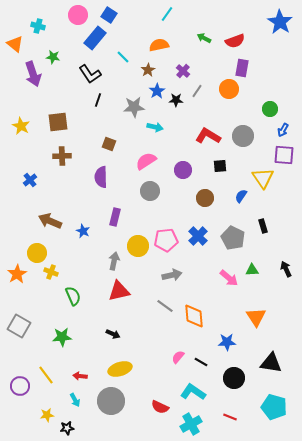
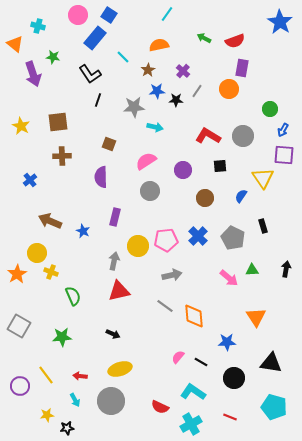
blue star at (157, 91): rotated 28 degrees clockwise
black arrow at (286, 269): rotated 35 degrees clockwise
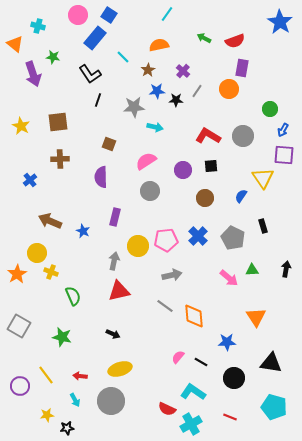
brown cross at (62, 156): moved 2 px left, 3 px down
black square at (220, 166): moved 9 px left
green star at (62, 337): rotated 18 degrees clockwise
red semicircle at (160, 407): moved 7 px right, 2 px down
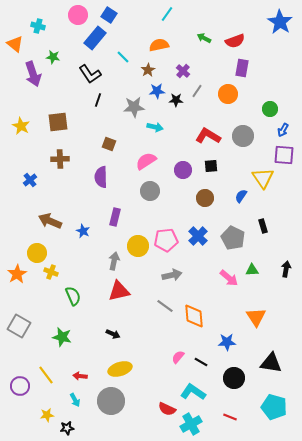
orange circle at (229, 89): moved 1 px left, 5 px down
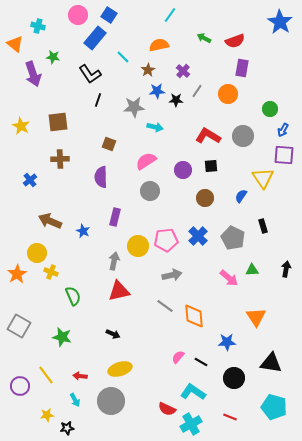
cyan line at (167, 14): moved 3 px right, 1 px down
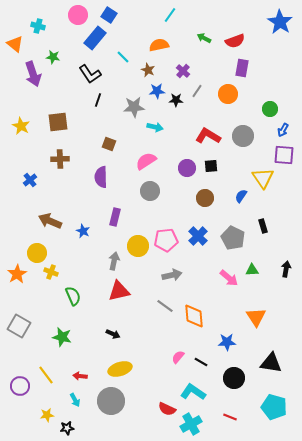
brown star at (148, 70): rotated 16 degrees counterclockwise
purple circle at (183, 170): moved 4 px right, 2 px up
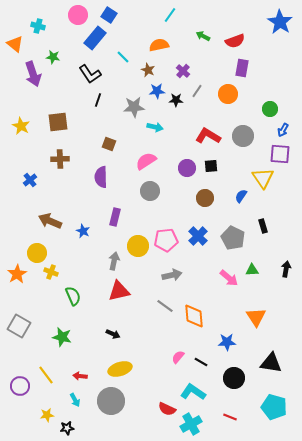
green arrow at (204, 38): moved 1 px left, 2 px up
purple square at (284, 155): moved 4 px left, 1 px up
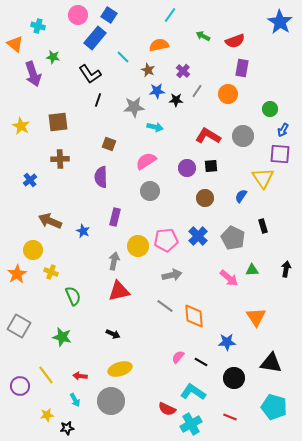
yellow circle at (37, 253): moved 4 px left, 3 px up
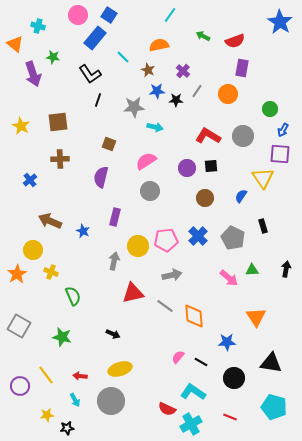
purple semicircle at (101, 177): rotated 15 degrees clockwise
red triangle at (119, 291): moved 14 px right, 2 px down
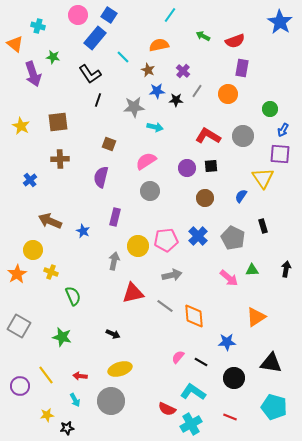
orange triangle at (256, 317): rotated 30 degrees clockwise
